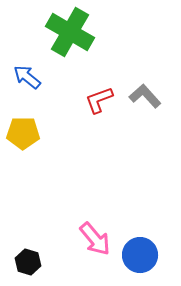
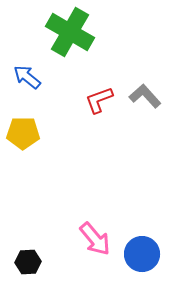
blue circle: moved 2 px right, 1 px up
black hexagon: rotated 20 degrees counterclockwise
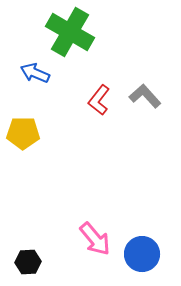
blue arrow: moved 8 px right, 4 px up; rotated 16 degrees counterclockwise
red L-shape: rotated 32 degrees counterclockwise
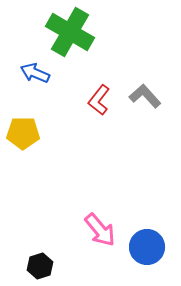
pink arrow: moved 5 px right, 9 px up
blue circle: moved 5 px right, 7 px up
black hexagon: moved 12 px right, 4 px down; rotated 15 degrees counterclockwise
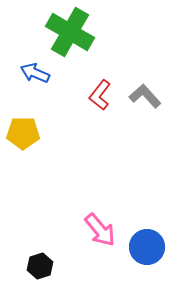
red L-shape: moved 1 px right, 5 px up
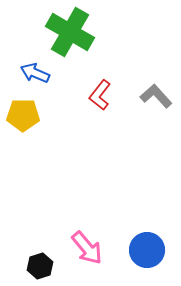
gray L-shape: moved 11 px right
yellow pentagon: moved 18 px up
pink arrow: moved 13 px left, 18 px down
blue circle: moved 3 px down
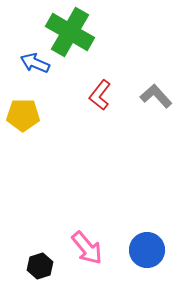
blue arrow: moved 10 px up
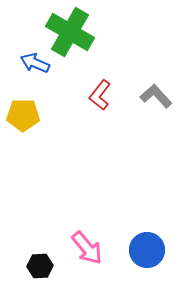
black hexagon: rotated 15 degrees clockwise
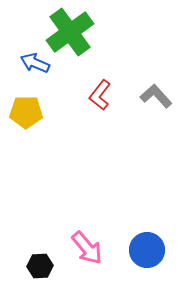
green cross: rotated 24 degrees clockwise
yellow pentagon: moved 3 px right, 3 px up
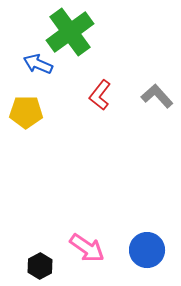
blue arrow: moved 3 px right, 1 px down
gray L-shape: moved 1 px right
pink arrow: rotated 15 degrees counterclockwise
black hexagon: rotated 25 degrees counterclockwise
